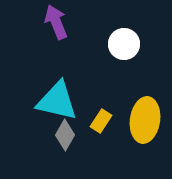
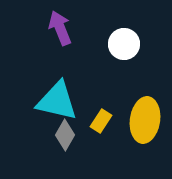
purple arrow: moved 4 px right, 6 px down
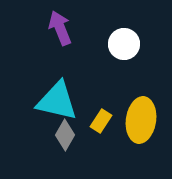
yellow ellipse: moved 4 px left
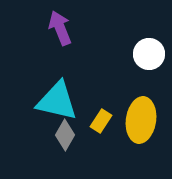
white circle: moved 25 px right, 10 px down
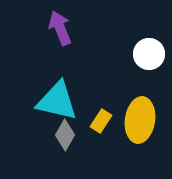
yellow ellipse: moved 1 px left
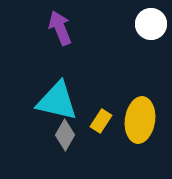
white circle: moved 2 px right, 30 px up
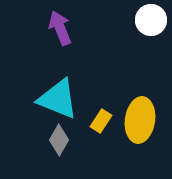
white circle: moved 4 px up
cyan triangle: moved 1 px right, 2 px up; rotated 9 degrees clockwise
gray diamond: moved 6 px left, 5 px down
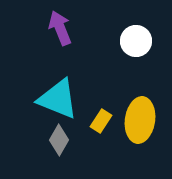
white circle: moved 15 px left, 21 px down
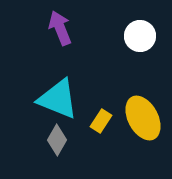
white circle: moved 4 px right, 5 px up
yellow ellipse: moved 3 px right, 2 px up; rotated 36 degrees counterclockwise
gray diamond: moved 2 px left
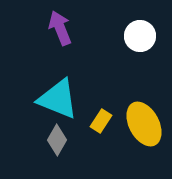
yellow ellipse: moved 1 px right, 6 px down
